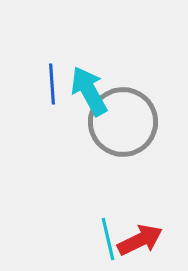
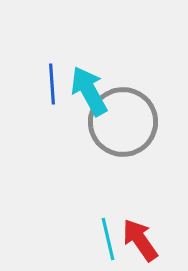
red arrow: rotated 99 degrees counterclockwise
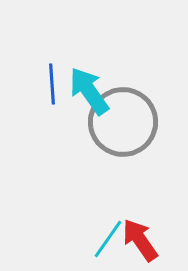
cyan arrow: rotated 6 degrees counterclockwise
cyan line: rotated 48 degrees clockwise
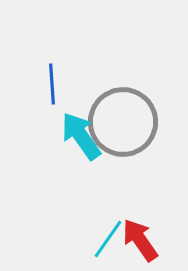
cyan arrow: moved 8 px left, 45 px down
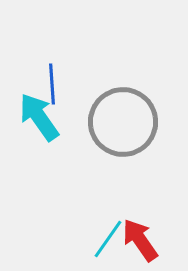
cyan arrow: moved 42 px left, 19 px up
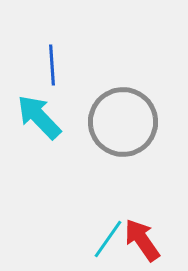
blue line: moved 19 px up
cyan arrow: rotated 9 degrees counterclockwise
red arrow: moved 2 px right
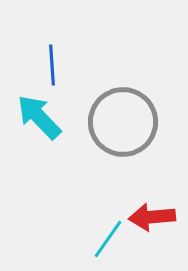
red arrow: moved 10 px right, 23 px up; rotated 60 degrees counterclockwise
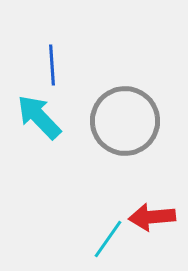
gray circle: moved 2 px right, 1 px up
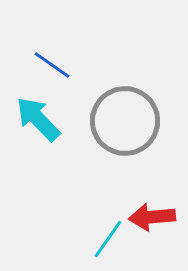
blue line: rotated 51 degrees counterclockwise
cyan arrow: moved 1 px left, 2 px down
